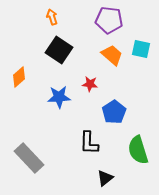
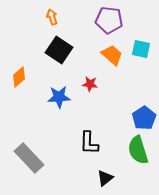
blue pentagon: moved 30 px right, 6 px down
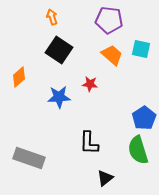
gray rectangle: rotated 28 degrees counterclockwise
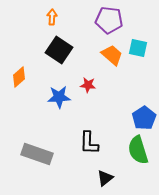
orange arrow: rotated 21 degrees clockwise
cyan square: moved 3 px left, 1 px up
red star: moved 2 px left, 1 px down
gray rectangle: moved 8 px right, 4 px up
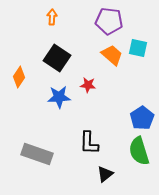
purple pentagon: moved 1 px down
black square: moved 2 px left, 8 px down
orange diamond: rotated 15 degrees counterclockwise
blue pentagon: moved 2 px left
green semicircle: moved 1 px right, 1 px down
black triangle: moved 4 px up
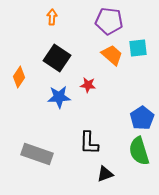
cyan square: rotated 18 degrees counterclockwise
black triangle: rotated 18 degrees clockwise
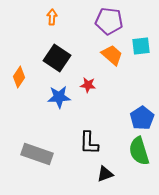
cyan square: moved 3 px right, 2 px up
